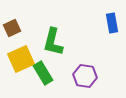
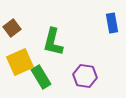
brown square: rotated 12 degrees counterclockwise
yellow square: moved 1 px left, 3 px down
green rectangle: moved 2 px left, 4 px down
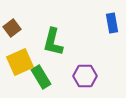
purple hexagon: rotated 10 degrees counterclockwise
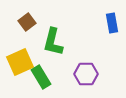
brown square: moved 15 px right, 6 px up
purple hexagon: moved 1 px right, 2 px up
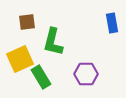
brown square: rotated 30 degrees clockwise
yellow square: moved 3 px up
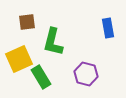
blue rectangle: moved 4 px left, 5 px down
yellow square: moved 1 px left
purple hexagon: rotated 15 degrees clockwise
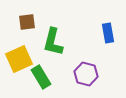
blue rectangle: moved 5 px down
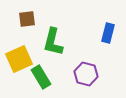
brown square: moved 3 px up
blue rectangle: rotated 24 degrees clockwise
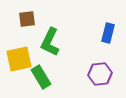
green L-shape: moved 3 px left; rotated 12 degrees clockwise
yellow square: rotated 12 degrees clockwise
purple hexagon: moved 14 px right; rotated 20 degrees counterclockwise
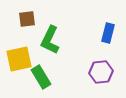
green L-shape: moved 2 px up
purple hexagon: moved 1 px right, 2 px up
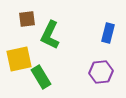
green L-shape: moved 5 px up
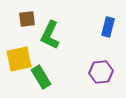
blue rectangle: moved 6 px up
